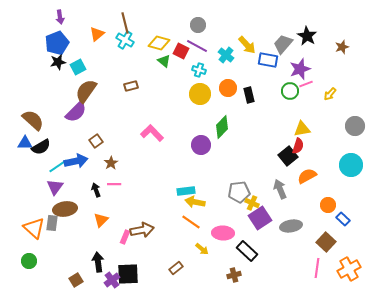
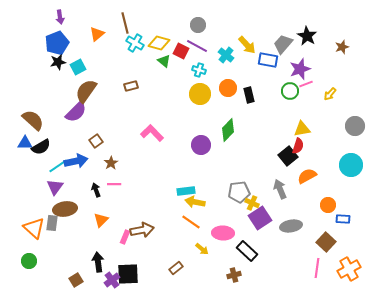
cyan cross at (125, 40): moved 10 px right, 3 px down
green diamond at (222, 127): moved 6 px right, 3 px down
blue rectangle at (343, 219): rotated 40 degrees counterclockwise
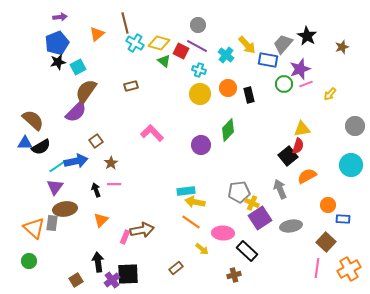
purple arrow at (60, 17): rotated 88 degrees counterclockwise
green circle at (290, 91): moved 6 px left, 7 px up
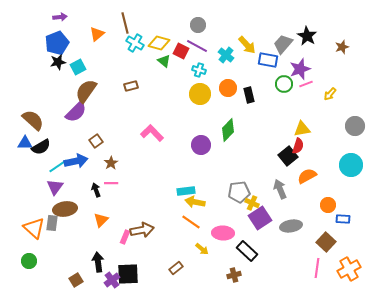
pink line at (114, 184): moved 3 px left, 1 px up
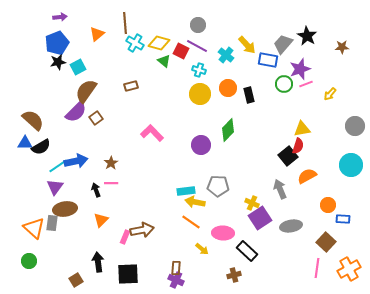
brown line at (125, 23): rotated 10 degrees clockwise
brown star at (342, 47): rotated 16 degrees clockwise
brown square at (96, 141): moved 23 px up
gray pentagon at (239, 192): moved 21 px left, 6 px up; rotated 10 degrees clockwise
brown rectangle at (176, 268): rotated 48 degrees counterclockwise
purple cross at (112, 280): moved 64 px right; rotated 28 degrees counterclockwise
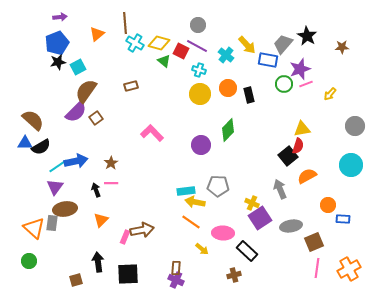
brown square at (326, 242): moved 12 px left; rotated 24 degrees clockwise
brown square at (76, 280): rotated 16 degrees clockwise
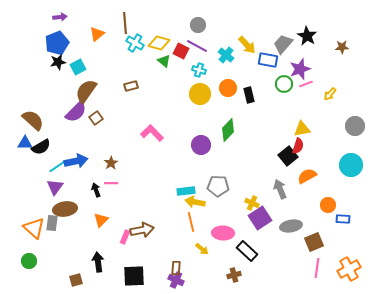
orange line at (191, 222): rotated 42 degrees clockwise
black square at (128, 274): moved 6 px right, 2 px down
